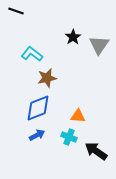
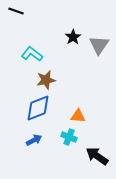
brown star: moved 1 px left, 2 px down
blue arrow: moved 3 px left, 5 px down
black arrow: moved 1 px right, 5 px down
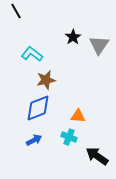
black line: rotated 42 degrees clockwise
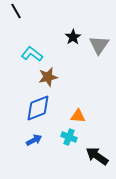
brown star: moved 2 px right, 3 px up
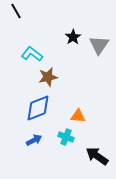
cyan cross: moved 3 px left
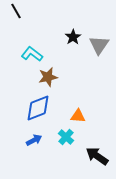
cyan cross: rotated 21 degrees clockwise
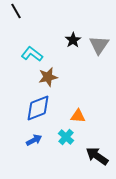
black star: moved 3 px down
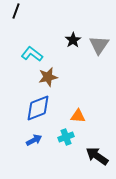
black line: rotated 49 degrees clockwise
cyan cross: rotated 28 degrees clockwise
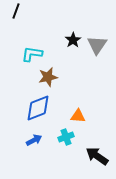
gray triangle: moved 2 px left
cyan L-shape: rotated 30 degrees counterclockwise
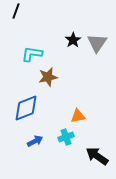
gray triangle: moved 2 px up
blue diamond: moved 12 px left
orange triangle: rotated 14 degrees counterclockwise
blue arrow: moved 1 px right, 1 px down
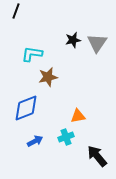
black star: rotated 21 degrees clockwise
black arrow: rotated 15 degrees clockwise
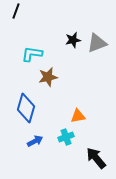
gray triangle: rotated 35 degrees clockwise
blue diamond: rotated 52 degrees counterclockwise
black arrow: moved 1 px left, 2 px down
